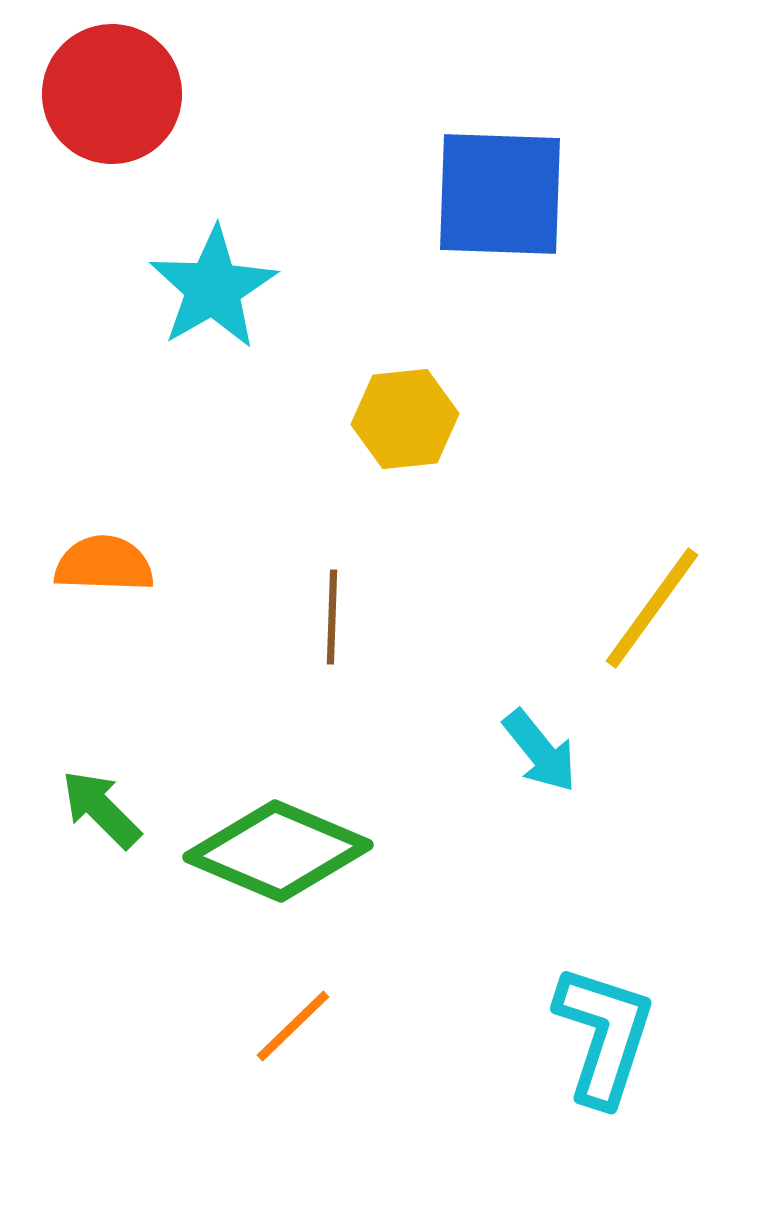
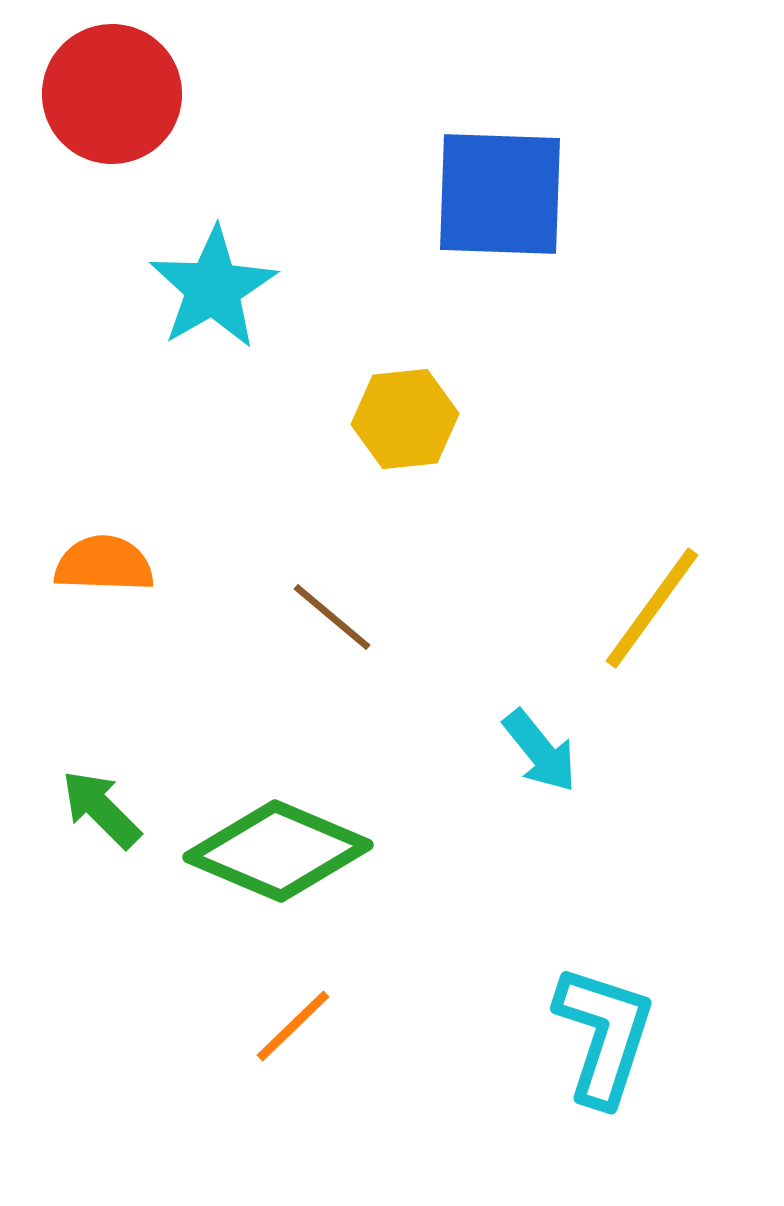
brown line: rotated 52 degrees counterclockwise
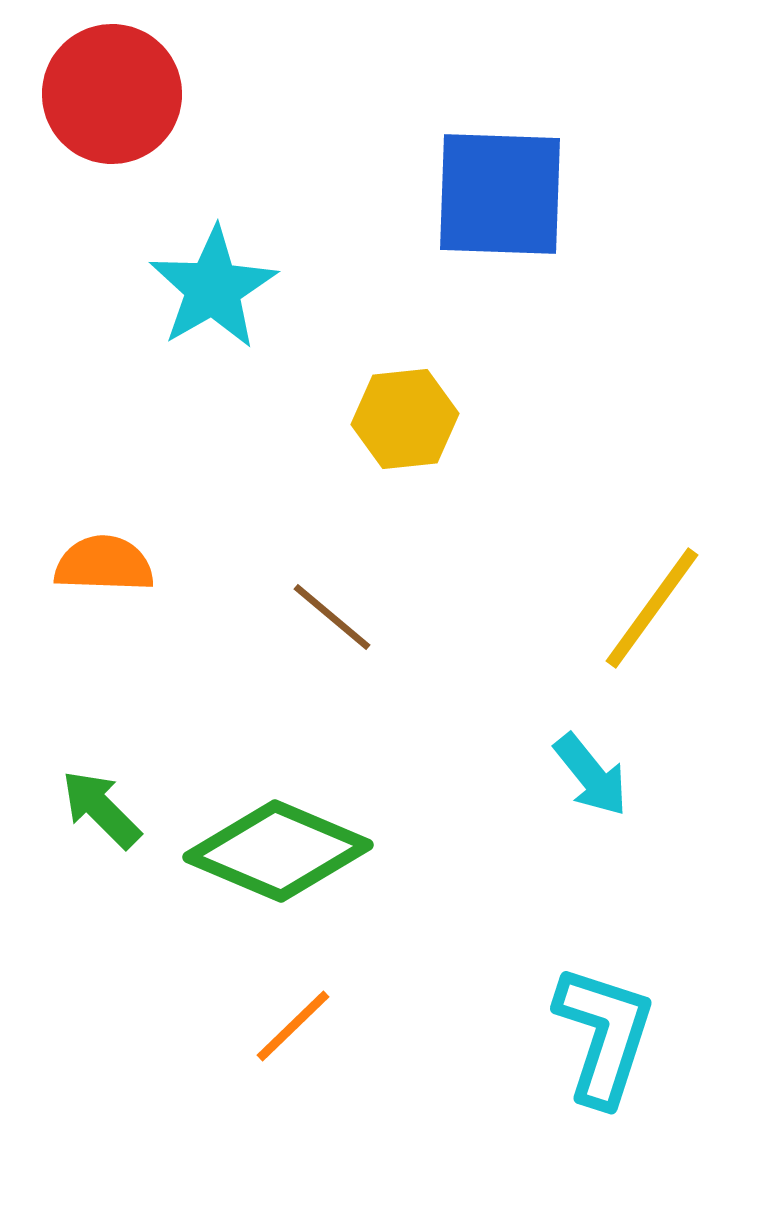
cyan arrow: moved 51 px right, 24 px down
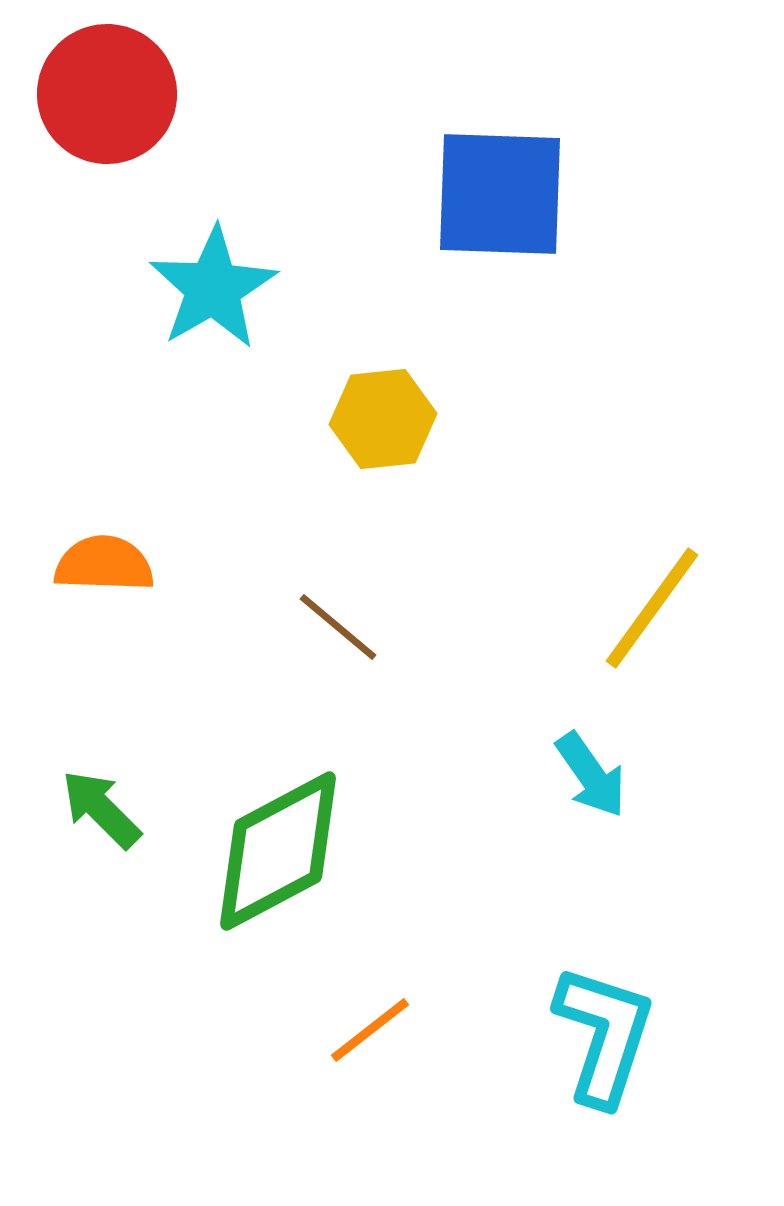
red circle: moved 5 px left
yellow hexagon: moved 22 px left
brown line: moved 6 px right, 10 px down
cyan arrow: rotated 4 degrees clockwise
green diamond: rotated 51 degrees counterclockwise
orange line: moved 77 px right, 4 px down; rotated 6 degrees clockwise
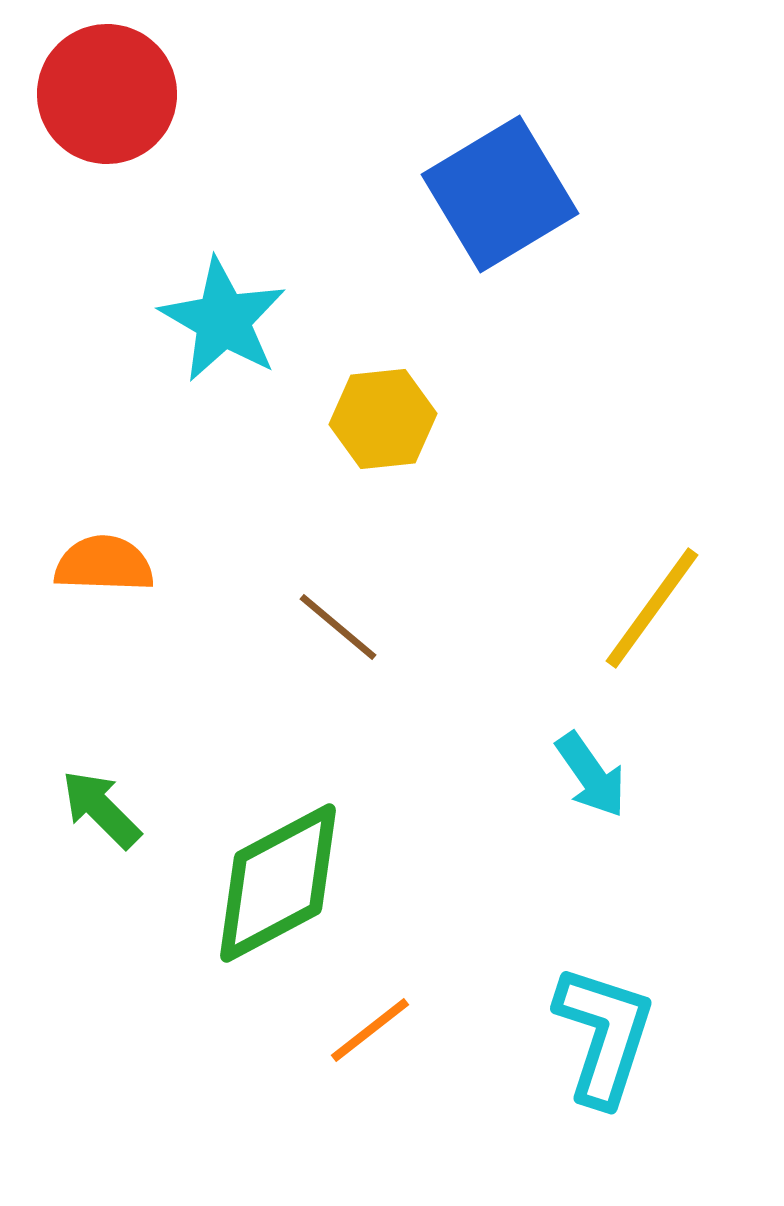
blue square: rotated 33 degrees counterclockwise
cyan star: moved 10 px right, 32 px down; rotated 12 degrees counterclockwise
green diamond: moved 32 px down
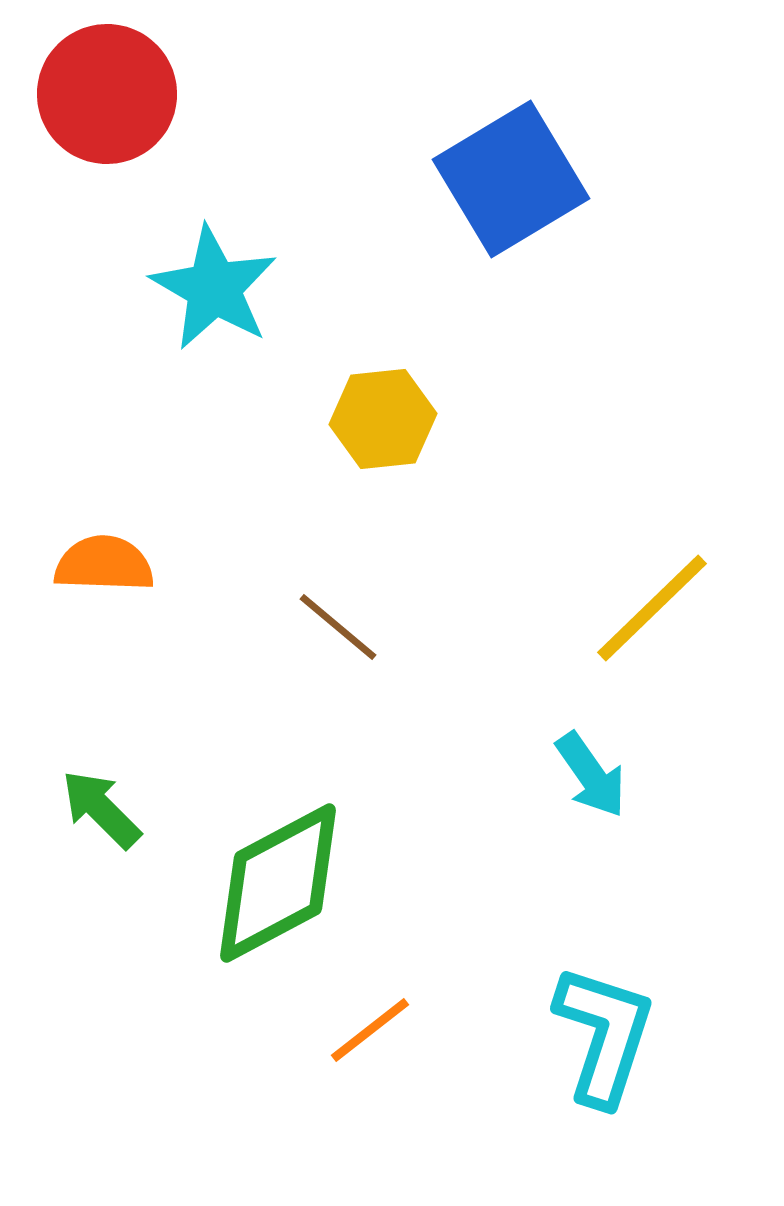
blue square: moved 11 px right, 15 px up
cyan star: moved 9 px left, 32 px up
yellow line: rotated 10 degrees clockwise
